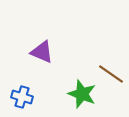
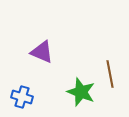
brown line: moved 1 px left; rotated 44 degrees clockwise
green star: moved 1 px left, 2 px up
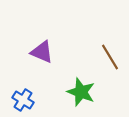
brown line: moved 17 px up; rotated 20 degrees counterclockwise
blue cross: moved 1 px right, 3 px down; rotated 15 degrees clockwise
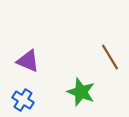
purple triangle: moved 14 px left, 9 px down
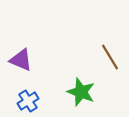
purple triangle: moved 7 px left, 1 px up
blue cross: moved 5 px right, 1 px down; rotated 25 degrees clockwise
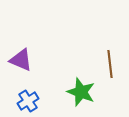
brown line: moved 7 px down; rotated 24 degrees clockwise
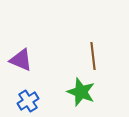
brown line: moved 17 px left, 8 px up
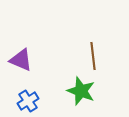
green star: moved 1 px up
